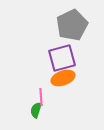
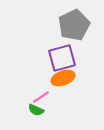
gray pentagon: moved 2 px right
pink line: rotated 60 degrees clockwise
green semicircle: rotated 84 degrees counterclockwise
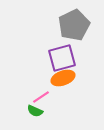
green semicircle: moved 1 px left, 1 px down
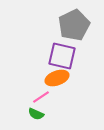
purple square: moved 2 px up; rotated 28 degrees clockwise
orange ellipse: moved 6 px left
green semicircle: moved 1 px right, 3 px down
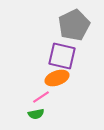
green semicircle: rotated 35 degrees counterclockwise
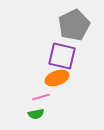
pink line: rotated 18 degrees clockwise
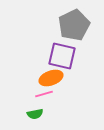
orange ellipse: moved 6 px left
pink line: moved 3 px right, 3 px up
green semicircle: moved 1 px left
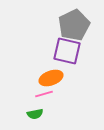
purple square: moved 5 px right, 5 px up
